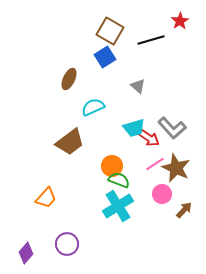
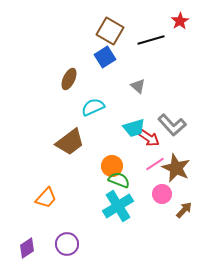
gray L-shape: moved 3 px up
purple diamond: moved 1 px right, 5 px up; rotated 15 degrees clockwise
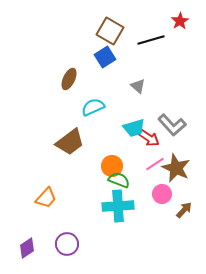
cyan cross: rotated 28 degrees clockwise
